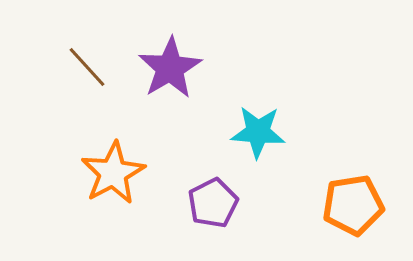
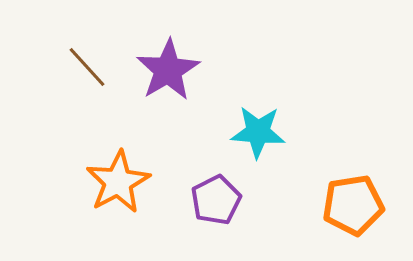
purple star: moved 2 px left, 2 px down
orange star: moved 5 px right, 9 px down
purple pentagon: moved 3 px right, 3 px up
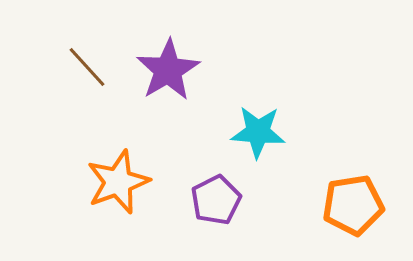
orange star: rotated 8 degrees clockwise
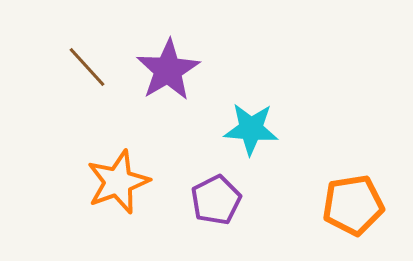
cyan star: moved 7 px left, 3 px up
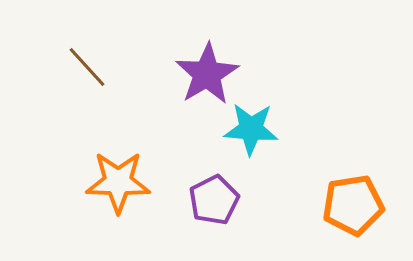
purple star: moved 39 px right, 4 px down
orange star: rotated 22 degrees clockwise
purple pentagon: moved 2 px left
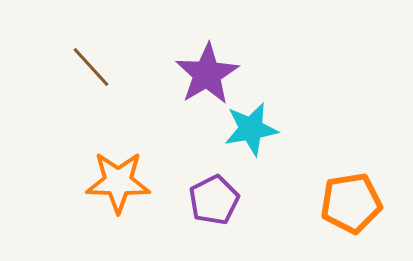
brown line: moved 4 px right
cyan star: rotated 14 degrees counterclockwise
orange pentagon: moved 2 px left, 2 px up
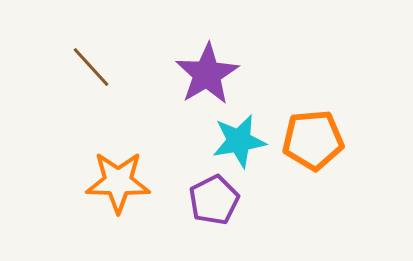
cyan star: moved 12 px left, 12 px down
orange pentagon: moved 38 px left, 63 px up; rotated 4 degrees clockwise
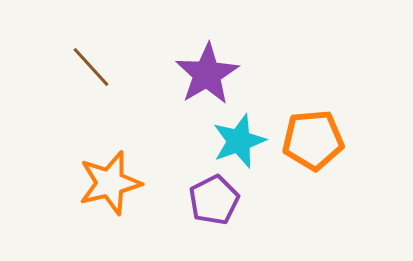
cyan star: rotated 10 degrees counterclockwise
orange star: moved 8 px left, 1 px down; rotated 16 degrees counterclockwise
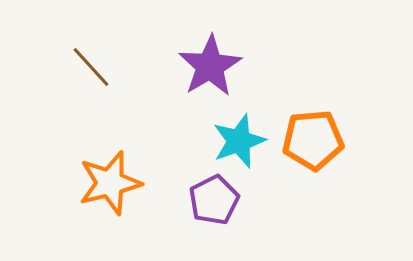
purple star: moved 3 px right, 8 px up
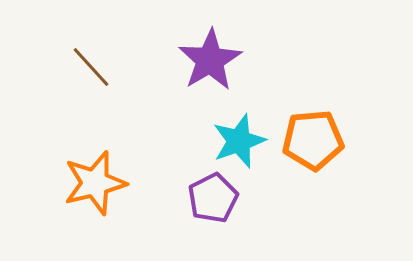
purple star: moved 6 px up
orange star: moved 15 px left
purple pentagon: moved 1 px left, 2 px up
